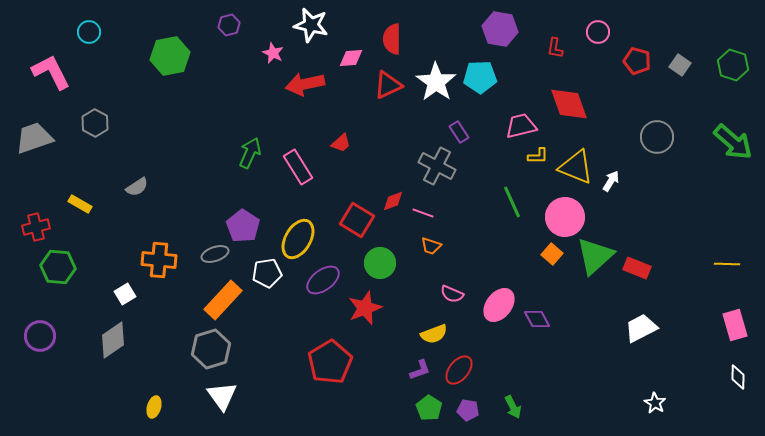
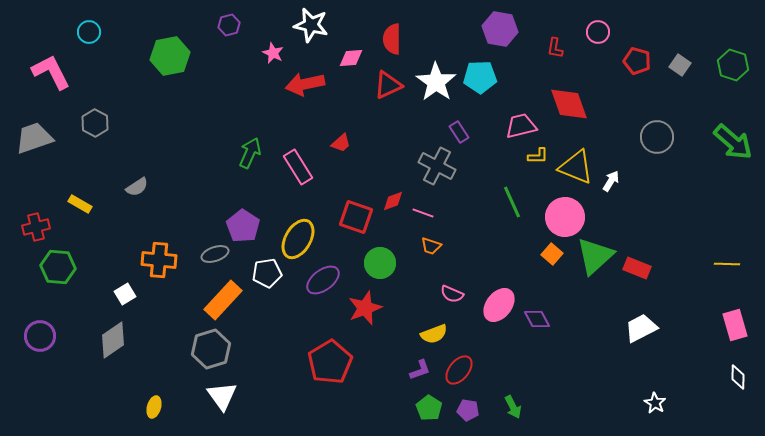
red square at (357, 220): moved 1 px left, 3 px up; rotated 12 degrees counterclockwise
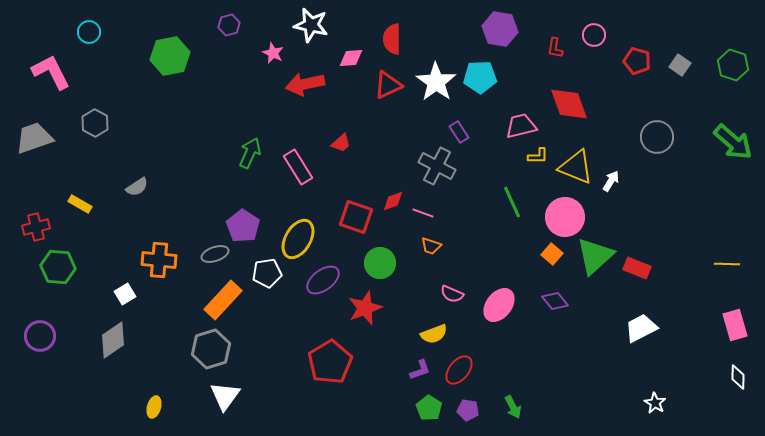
pink circle at (598, 32): moved 4 px left, 3 px down
purple diamond at (537, 319): moved 18 px right, 18 px up; rotated 12 degrees counterclockwise
white triangle at (222, 396): moved 3 px right; rotated 12 degrees clockwise
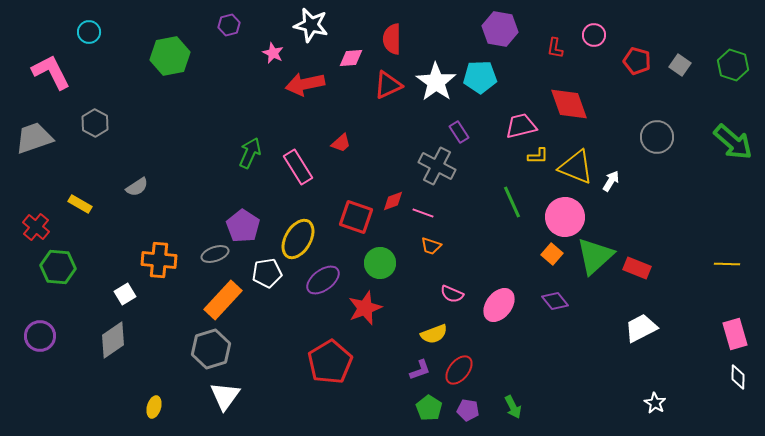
red cross at (36, 227): rotated 36 degrees counterclockwise
pink rectangle at (735, 325): moved 9 px down
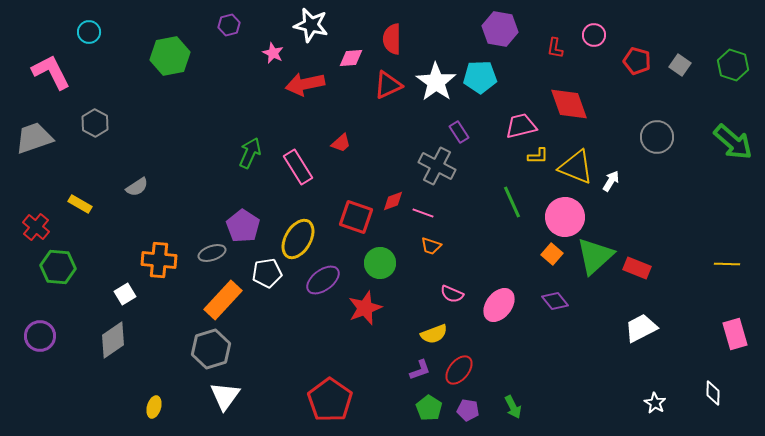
gray ellipse at (215, 254): moved 3 px left, 1 px up
red pentagon at (330, 362): moved 38 px down; rotated 6 degrees counterclockwise
white diamond at (738, 377): moved 25 px left, 16 px down
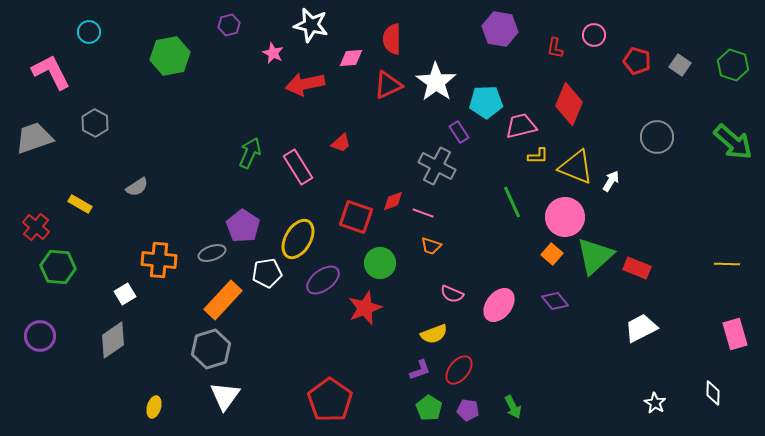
cyan pentagon at (480, 77): moved 6 px right, 25 px down
red diamond at (569, 104): rotated 42 degrees clockwise
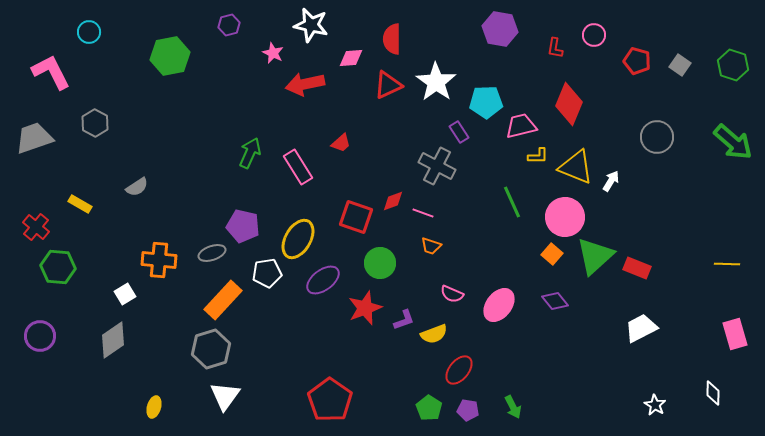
purple pentagon at (243, 226): rotated 20 degrees counterclockwise
purple L-shape at (420, 370): moved 16 px left, 50 px up
white star at (655, 403): moved 2 px down
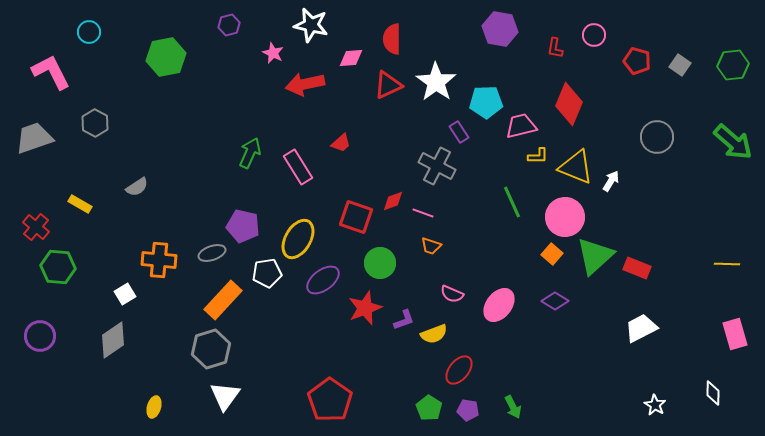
green hexagon at (170, 56): moved 4 px left, 1 px down
green hexagon at (733, 65): rotated 24 degrees counterclockwise
purple diamond at (555, 301): rotated 20 degrees counterclockwise
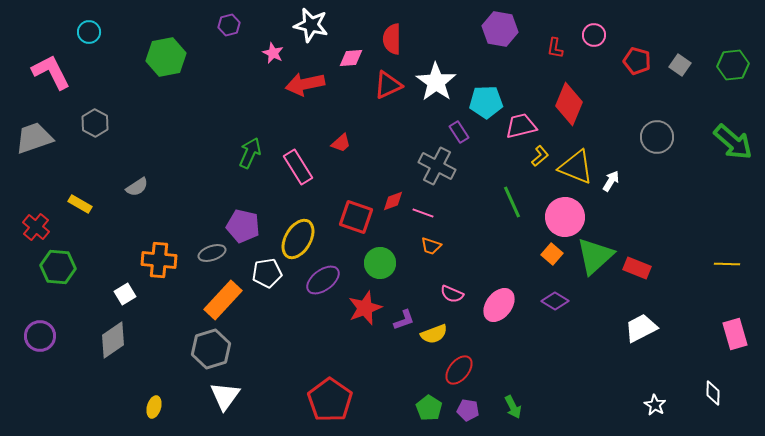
yellow L-shape at (538, 156): moved 2 px right; rotated 40 degrees counterclockwise
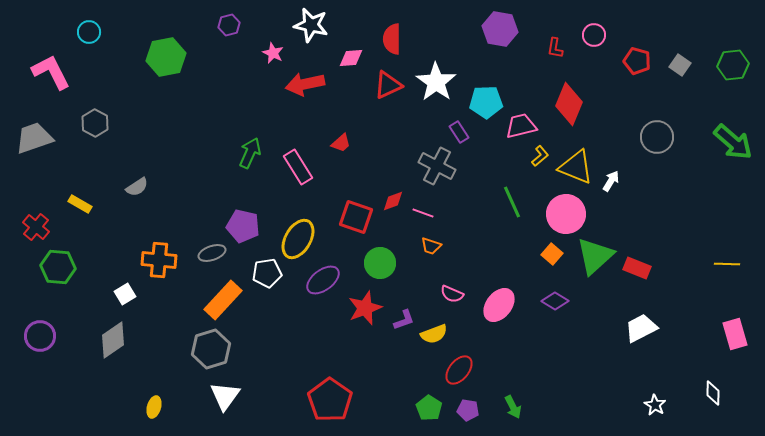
pink circle at (565, 217): moved 1 px right, 3 px up
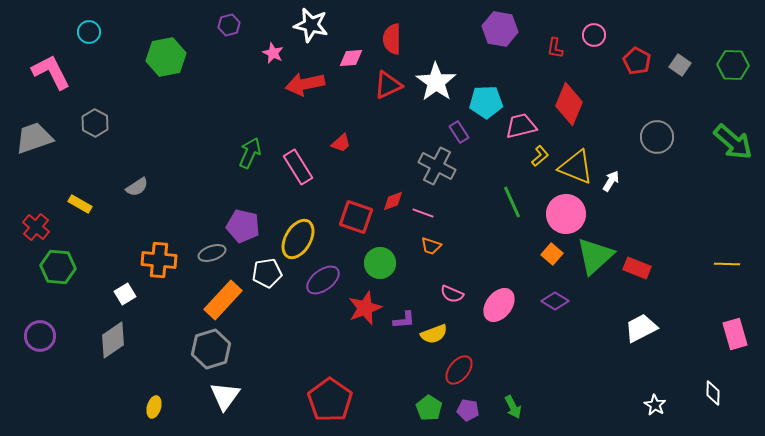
red pentagon at (637, 61): rotated 12 degrees clockwise
green hexagon at (733, 65): rotated 8 degrees clockwise
purple L-shape at (404, 320): rotated 15 degrees clockwise
